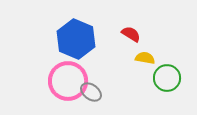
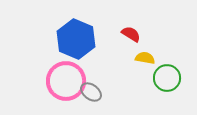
pink circle: moved 2 px left
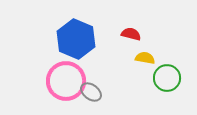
red semicircle: rotated 18 degrees counterclockwise
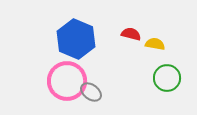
yellow semicircle: moved 10 px right, 14 px up
pink circle: moved 1 px right
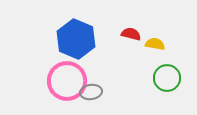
gray ellipse: rotated 45 degrees counterclockwise
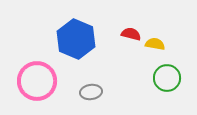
pink circle: moved 30 px left
